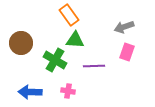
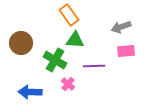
gray arrow: moved 3 px left
pink rectangle: moved 1 px left, 1 px up; rotated 66 degrees clockwise
pink cross: moved 7 px up; rotated 32 degrees clockwise
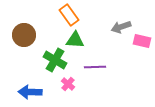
brown circle: moved 3 px right, 8 px up
pink rectangle: moved 16 px right, 10 px up; rotated 18 degrees clockwise
purple line: moved 1 px right, 1 px down
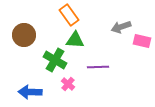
purple line: moved 3 px right
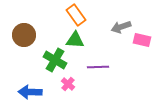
orange rectangle: moved 7 px right
pink rectangle: moved 1 px up
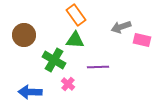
green cross: moved 1 px left
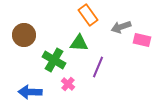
orange rectangle: moved 12 px right
green triangle: moved 4 px right, 3 px down
purple line: rotated 65 degrees counterclockwise
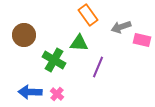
pink cross: moved 11 px left, 10 px down
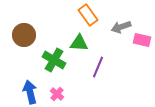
blue arrow: rotated 75 degrees clockwise
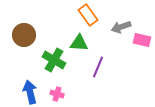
pink cross: rotated 24 degrees counterclockwise
